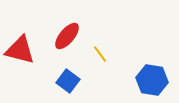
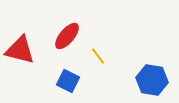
yellow line: moved 2 px left, 2 px down
blue square: rotated 10 degrees counterclockwise
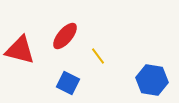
red ellipse: moved 2 px left
blue square: moved 2 px down
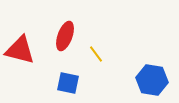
red ellipse: rotated 20 degrees counterclockwise
yellow line: moved 2 px left, 2 px up
blue square: rotated 15 degrees counterclockwise
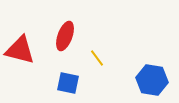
yellow line: moved 1 px right, 4 px down
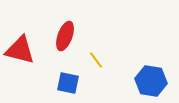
yellow line: moved 1 px left, 2 px down
blue hexagon: moved 1 px left, 1 px down
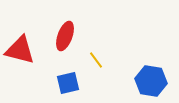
blue square: rotated 25 degrees counterclockwise
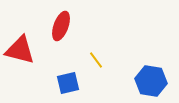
red ellipse: moved 4 px left, 10 px up
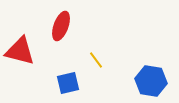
red triangle: moved 1 px down
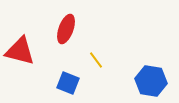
red ellipse: moved 5 px right, 3 px down
blue square: rotated 35 degrees clockwise
